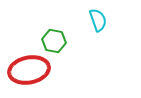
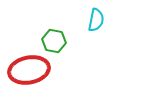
cyan semicircle: moved 2 px left; rotated 30 degrees clockwise
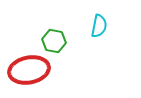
cyan semicircle: moved 3 px right, 6 px down
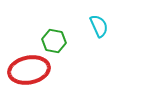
cyan semicircle: rotated 35 degrees counterclockwise
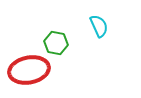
green hexagon: moved 2 px right, 2 px down
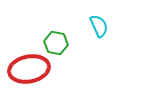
red ellipse: moved 1 px up
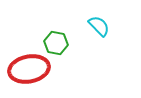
cyan semicircle: rotated 20 degrees counterclockwise
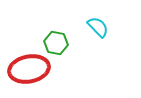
cyan semicircle: moved 1 px left, 1 px down
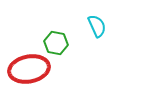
cyan semicircle: moved 1 px left, 1 px up; rotated 20 degrees clockwise
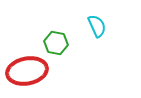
red ellipse: moved 2 px left, 2 px down
